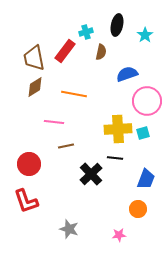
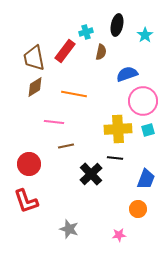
pink circle: moved 4 px left
cyan square: moved 5 px right, 3 px up
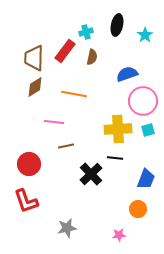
brown semicircle: moved 9 px left, 5 px down
brown trapezoid: rotated 12 degrees clockwise
gray star: moved 2 px left, 1 px up; rotated 30 degrees counterclockwise
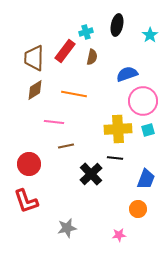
cyan star: moved 5 px right
brown diamond: moved 3 px down
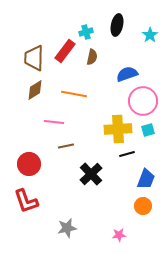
black line: moved 12 px right, 4 px up; rotated 21 degrees counterclockwise
orange circle: moved 5 px right, 3 px up
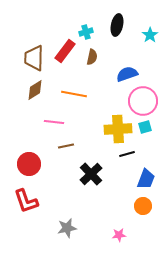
cyan square: moved 3 px left, 3 px up
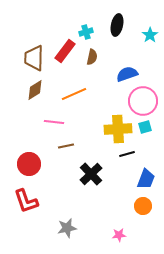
orange line: rotated 35 degrees counterclockwise
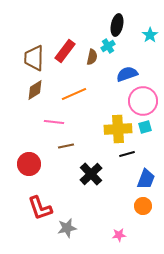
cyan cross: moved 22 px right, 14 px down; rotated 16 degrees counterclockwise
red L-shape: moved 14 px right, 7 px down
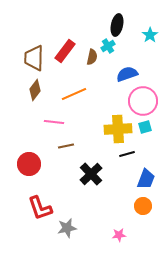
brown diamond: rotated 20 degrees counterclockwise
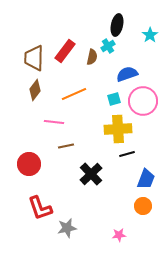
cyan square: moved 31 px left, 28 px up
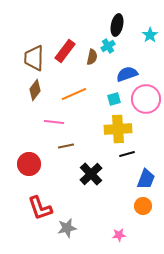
pink circle: moved 3 px right, 2 px up
